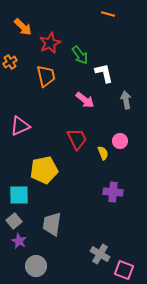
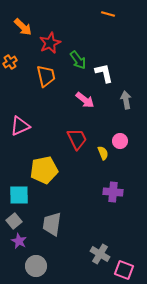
green arrow: moved 2 px left, 5 px down
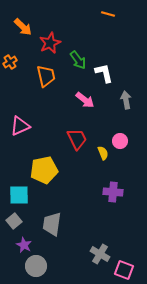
purple star: moved 5 px right, 4 px down
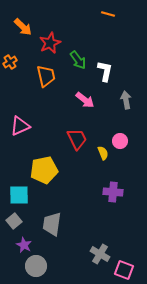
white L-shape: moved 1 px right, 2 px up; rotated 25 degrees clockwise
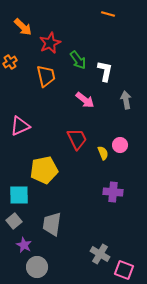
pink circle: moved 4 px down
gray circle: moved 1 px right, 1 px down
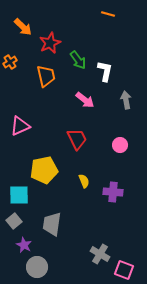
yellow semicircle: moved 19 px left, 28 px down
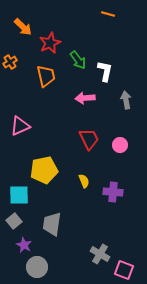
pink arrow: moved 2 px up; rotated 138 degrees clockwise
red trapezoid: moved 12 px right
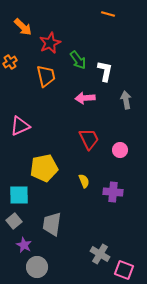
pink circle: moved 5 px down
yellow pentagon: moved 2 px up
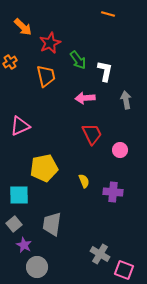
red trapezoid: moved 3 px right, 5 px up
gray square: moved 3 px down
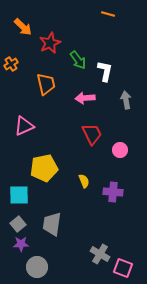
orange cross: moved 1 px right, 2 px down
orange trapezoid: moved 8 px down
pink triangle: moved 4 px right
gray square: moved 4 px right
purple star: moved 3 px left, 1 px up; rotated 28 degrees counterclockwise
pink square: moved 1 px left, 2 px up
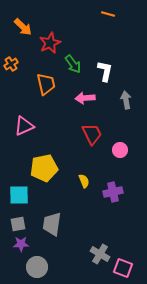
green arrow: moved 5 px left, 4 px down
purple cross: rotated 18 degrees counterclockwise
gray square: rotated 28 degrees clockwise
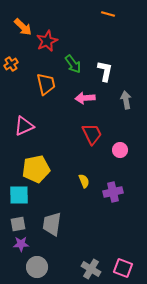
red star: moved 3 px left, 2 px up
yellow pentagon: moved 8 px left, 1 px down
gray cross: moved 9 px left, 15 px down
